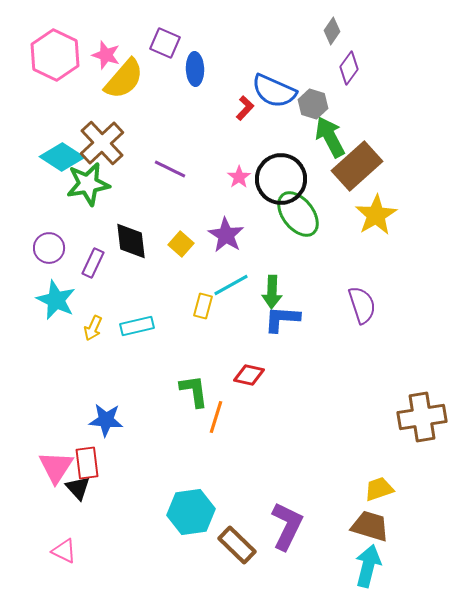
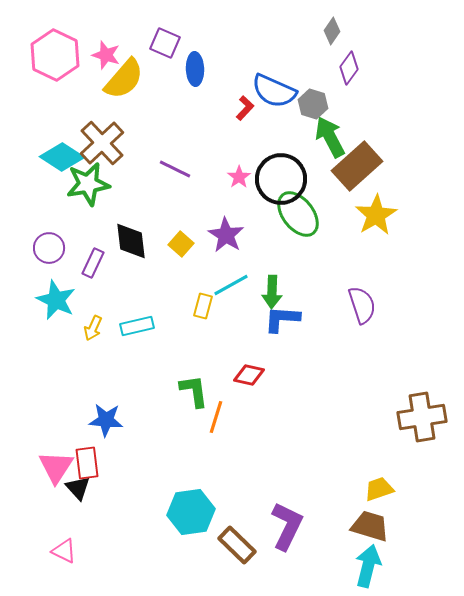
purple line at (170, 169): moved 5 px right
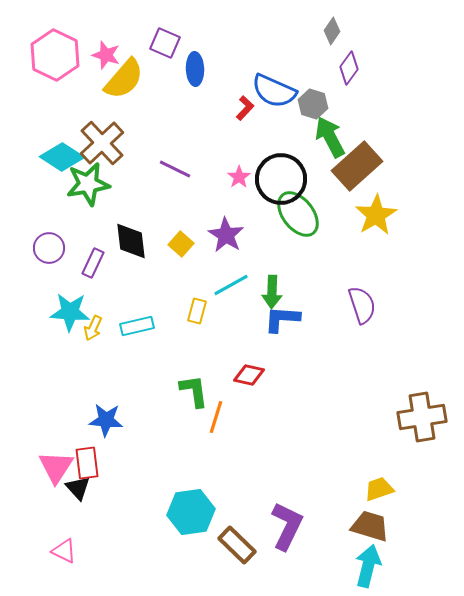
cyan star at (56, 300): moved 14 px right, 12 px down; rotated 21 degrees counterclockwise
yellow rectangle at (203, 306): moved 6 px left, 5 px down
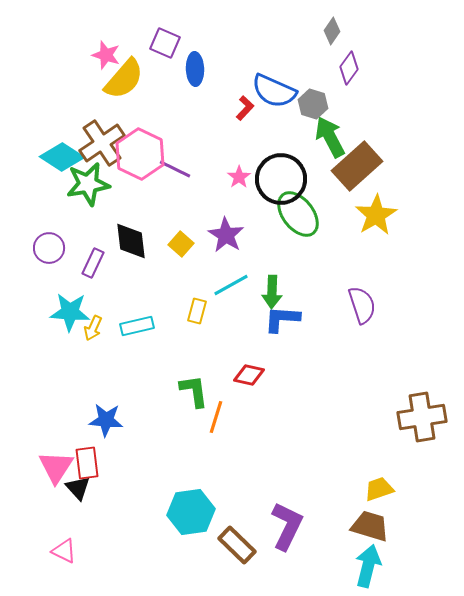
pink hexagon at (55, 55): moved 85 px right, 99 px down
brown cross at (102, 143): rotated 9 degrees clockwise
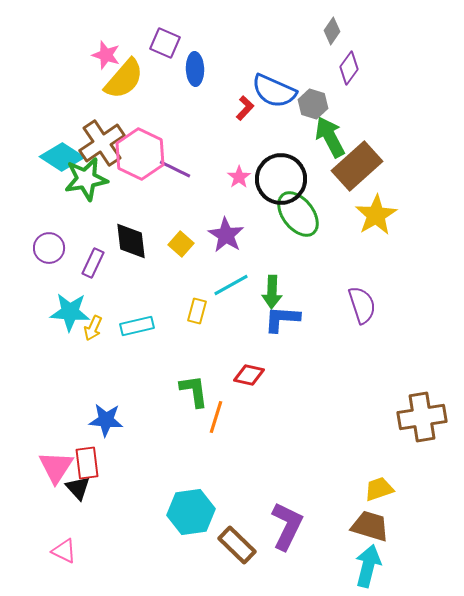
green star at (88, 184): moved 2 px left, 5 px up
